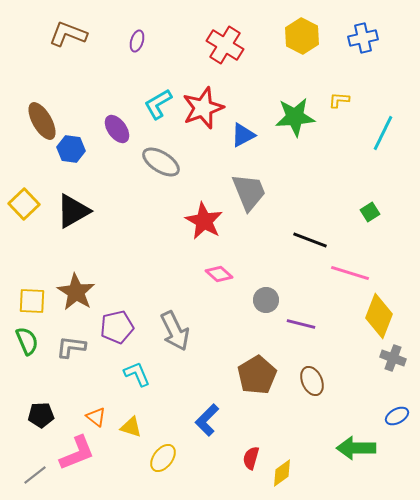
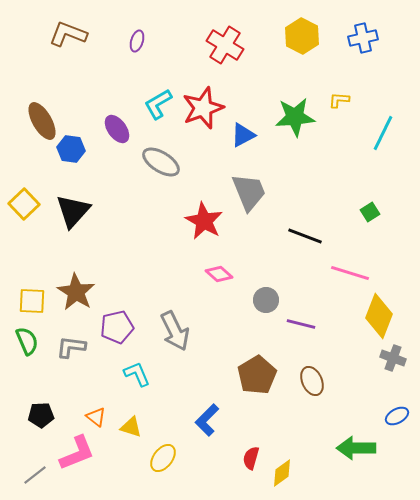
black triangle at (73, 211): rotated 18 degrees counterclockwise
black line at (310, 240): moved 5 px left, 4 px up
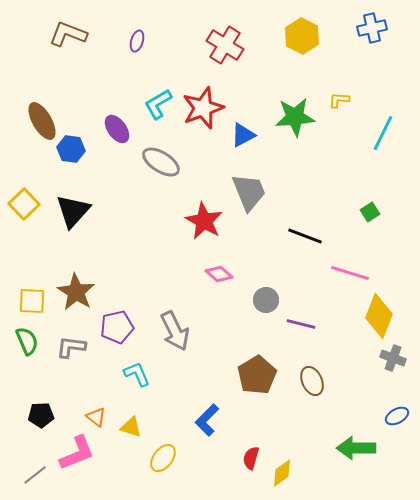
blue cross at (363, 38): moved 9 px right, 10 px up
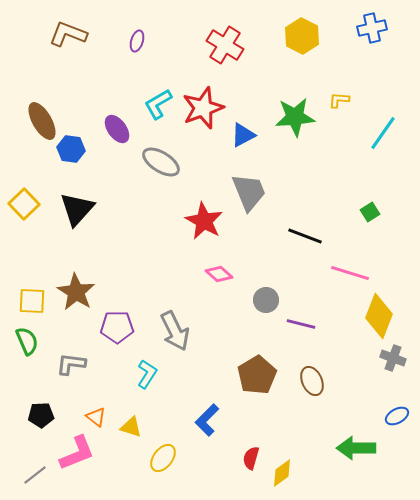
cyan line at (383, 133): rotated 9 degrees clockwise
black triangle at (73, 211): moved 4 px right, 2 px up
purple pentagon at (117, 327): rotated 12 degrees clockwise
gray L-shape at (71, 347): moved 17 px down
cyan L-shape at (137, 374): moved 10 px right; rotated 56 degrees clockwise
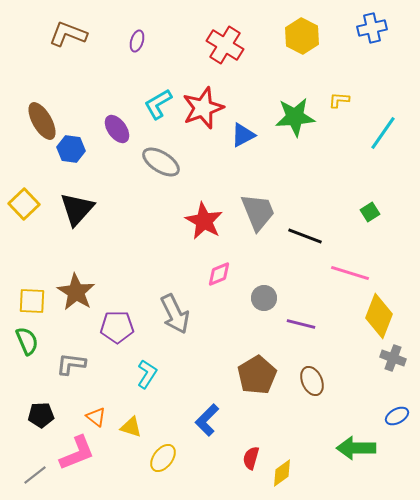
gray trapezoid at (249, 192): moved 9 px right, 20 px down
pink diamond at (219, 274): rotated 64 degrees counterclockwise
gray circle at (266, 300): moved 2 px left, 2 px up
gray arrow at (175, 331): moved 17 px up
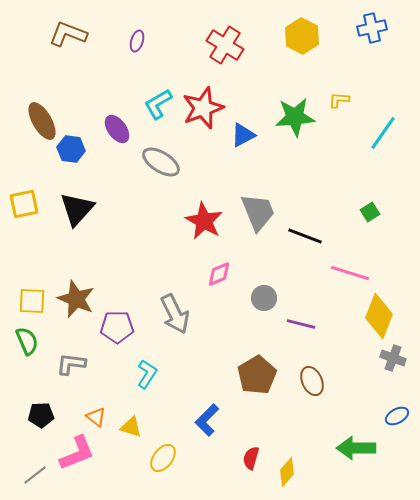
yellow square at (24, 204): rotated 32 degrees clockwise
brown star at (76, 292): moved 7 px down; rotated 9 degrees counterclockwise
yellow diamond at (282, 473): moved 5 px right, 1 px up; rotated 12 degrees counterclockwise
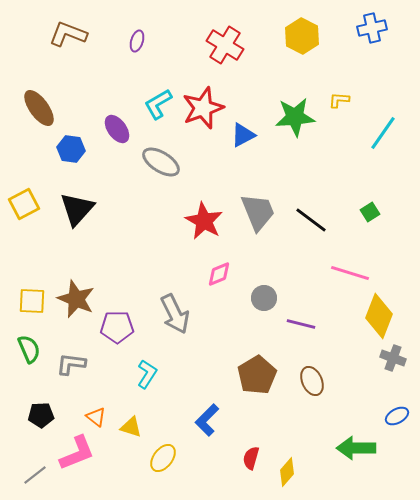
brown ellipse at (42, 121): moved 3 px left, 13 px up; rotated 6 degrees counterclockwise
yellow square at (24, 204): rotated 16 degrees counterclockwise
black line at (305, 236): moved 6 px right, 16 px up; rotated 16 degrees clockwise
green semicircle at (27, 341): moved 2 px right, 8 px down
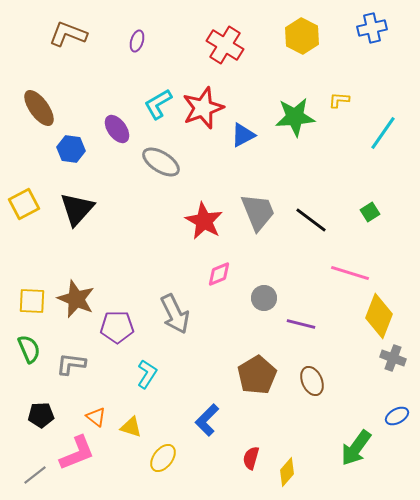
green arrow at (356, 448): rotated 54 degrees counterclockwise
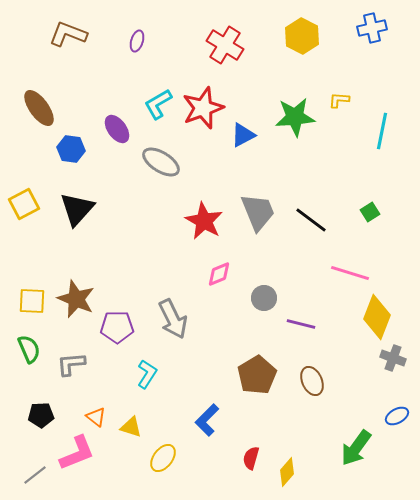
cyan line at (383, 133): moved 1 px left, 2 px up; rotated 24 degrees counterclockwise
gray arrow at (175, 314): moved 2 px left, 5 px down
yellow diamond at (379, 316): moved 2 px left, 1 px down
gray L-shape at (71, 364): rotated 12 degrees counterclockwise
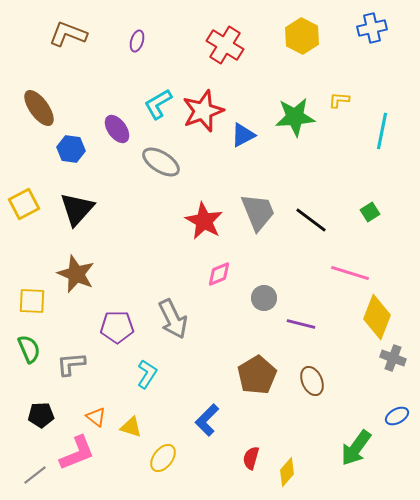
red star at (203, 108): moved 3 px down
brown star at (76, 299): moved 25 px up
